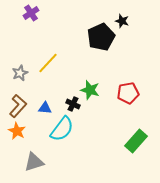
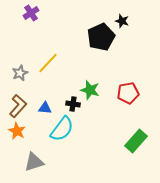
black cross: rotated 16 degrees counterclockwise
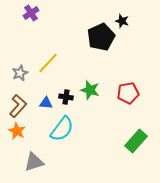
black cross: moved 7 px left, 7 px up
blue triangle: moved 1 px right, 5 px up
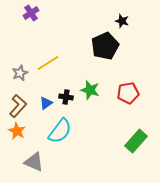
black pentagon: moved 4 px right, 9 px down
yellow line: rotated 15 degrees clockwise
blue triangle: rotated 40 degrees counterclockwise
cyan semicircle: moved 2 px left, 2 px down
gray triangle: rotated 40 degrees clockwise
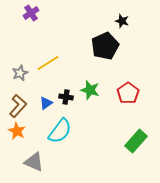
red pentagon: rotated 25 degrees counterclockwise
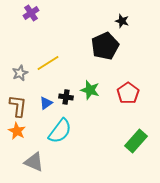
brown L-shape: rotated 35 degrees counterclockwise
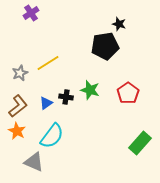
black star: moved 3 px left, 3 px down
black pentagon: rotated 16 degrees clockwise
brown L-shape: rotated 45 degrees clockwise
cyan semicircle: moved 8 px left, 5 px down
green rectangle: moved 4 px right, 2 px down
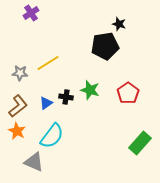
gray star: rotated 28 degrees clockwise
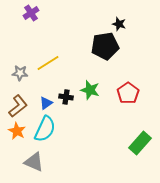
cyan semicircle: moved 7 px left, 7 px up; rotated 12 degrees counterclockwise
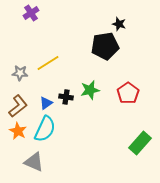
green star: rotated 30 degrees counterclockwise
orange star: moved 1 px right
